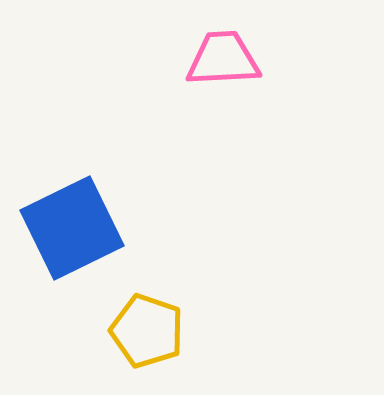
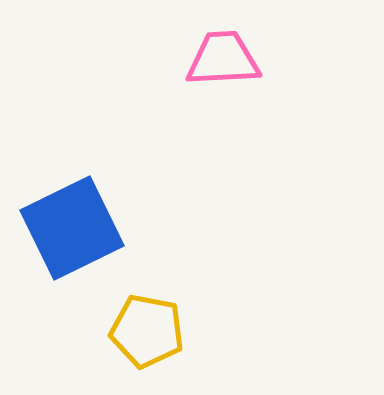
yellow pentagon: rotated 8 degrees counterclockwise
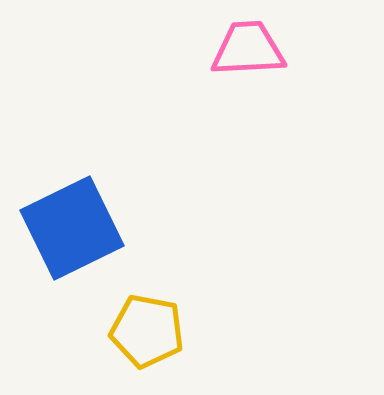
pink trapezoid: moved 25 px right, 10 px up
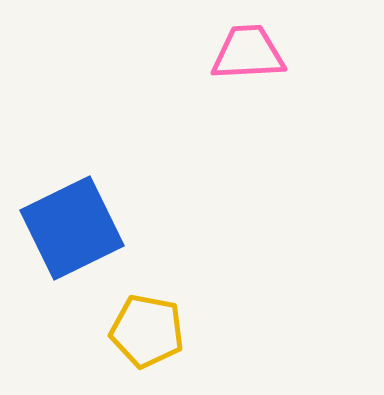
pink trapezoid: moved 4 px down
